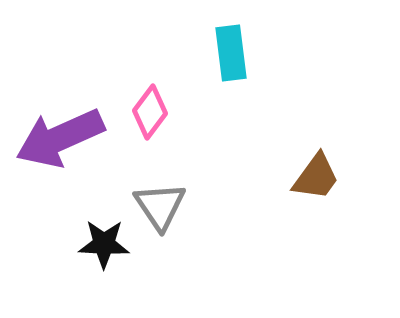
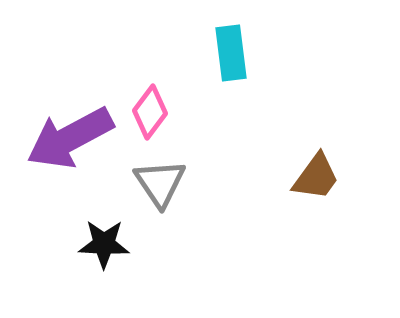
purple arrow: moved 10 px right; rotated 4 degrees counterclockwise
gray triangle: moved 23 px up
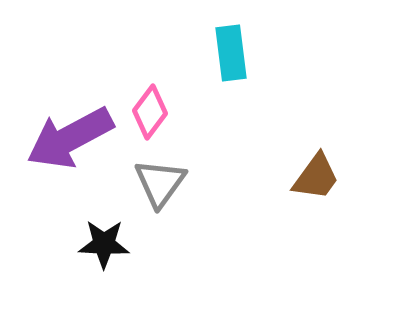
gray triangle: rotated 10 degrees clockwise
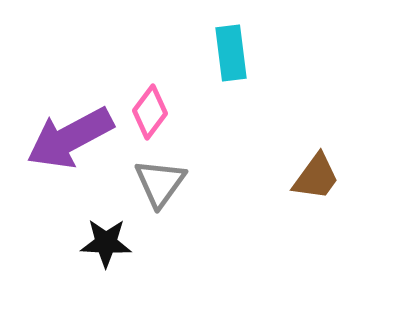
black star: moved 2 px right, 1 px up
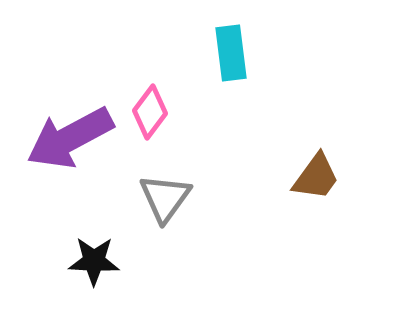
gray triangle: moved 5 px right, 15 px down
black star: moved 12 px left, 18 px down
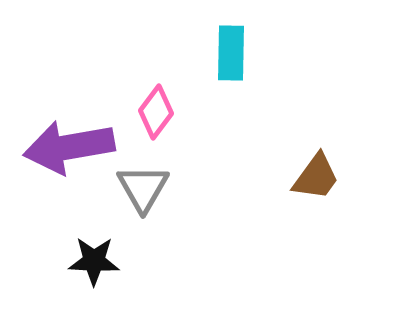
cyan rectangle: rotated 8 degrees clockwise
pink diamond: moved 6 px right
purple arrow: moved 1 px left, 9 px down; rotated 18 degrees clockwise
gray triangle: moved 22 px left, 10 px up; rotated 6 degrees counterclockwise
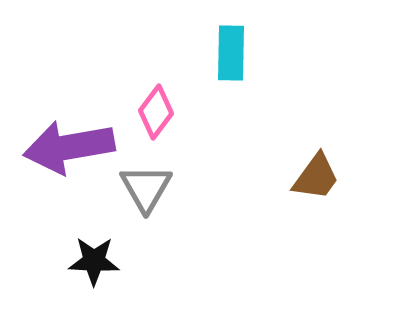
gray triangle: moved 3 px right
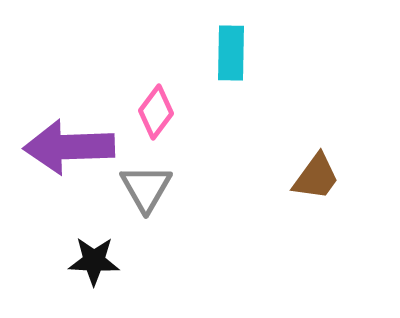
purple arrow: rotated 8 degrees clockwise
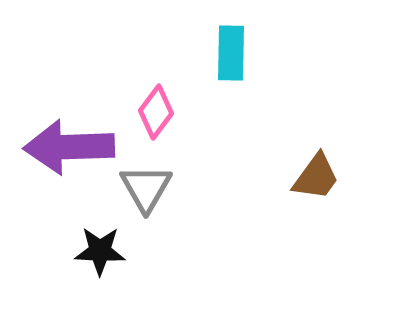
black star: moved 6 px right, 10 px up
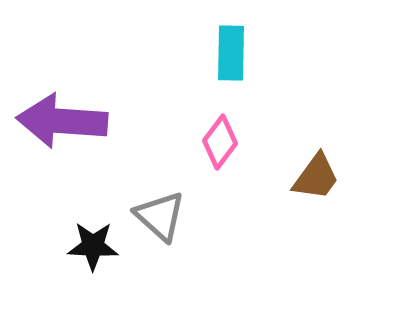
pink diamond: moved 64 px right, 30 px down
purple arrow: moved 7 px left, 26 px up; rotated 6 degrees clockwise
gray triangle: moved 14 px right, 28 px down; rotated 18 degrees counterclockwise
black star: moved 7 px left, 5 px up
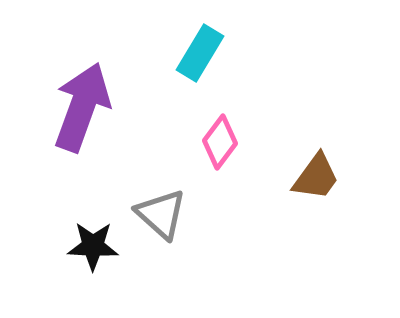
cyan rectangle: moved 31 px left; rotated 30 degrees clockwise
purple arrow: moved 20 px right, 14 px up; rotated 106 degrees clockwise
gray triangle: moved 1 px right, 2 px up
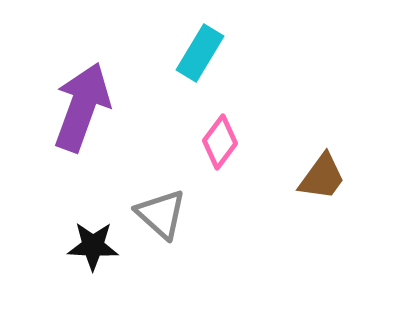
brown trapezoid: moved 6 px right
